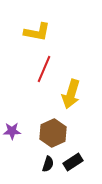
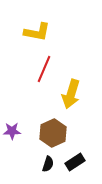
black rectangle: moved 2 px right
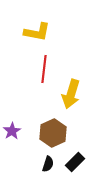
red line: rotated 16 degrees counterclockwise
purple star: rotated 30 degrees counterclockwise
black rectangle: rotated 12 degrees counterclockwise
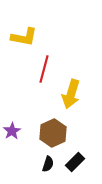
yellow L-shape: moved 13 px left, 5 px down
red line: rotated 8 degrees clockwise
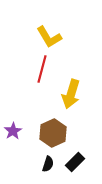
yellow L-shape: moved 25 px right; rotated 48 degrees clockwise
red line: moved 2 px left
purple star: moved 1 px right
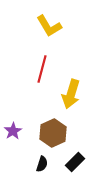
yellow L-shape: moved 11 px up
black semicircle: moved 6 px left
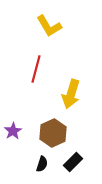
red line: moved 6 px left
black rectangle: moved 2 px left
